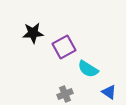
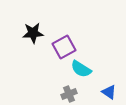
cyan semicircle: moved 7 px left
gray cross: moved 4 px right
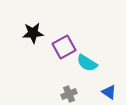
cyan semicircle: moved 6 px right, 6 px up
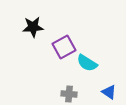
black star: moved 6 px up
gray cross: rotated 28 degrees clockwise
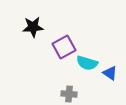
cyan semicircle: rotated 15 degrees counterclockwise
blue triangle: moved 1 px right, 19 px up
